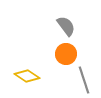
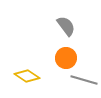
orange circle: moved 4 px down
gray line: rotated 56 degrees counterclockwise
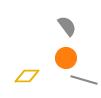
gray semicircle: moved 1 px right
yellow diamond: rotated 35 degrees counterclockwise
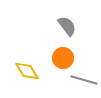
orange circle: moved 3 px left
yellow diamond: moved 5 px up; rotated 60 degrees clockwise
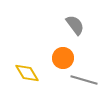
gray semicircle: moved 8 px right, 1 px up
yellow diamond: moved 2 px down
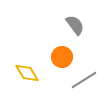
orange circle: moved 1 px left, 1 px up
gray line: rotated 48 degrees counterclockwise
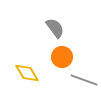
gray semicircle: moved 20 px left, 3 px down
gray line: rotated 52 degrees clockwise
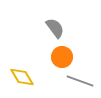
yellow diamond: moved 5 px left, 4 px down
gray line: moved 4 px left, 1 px down
